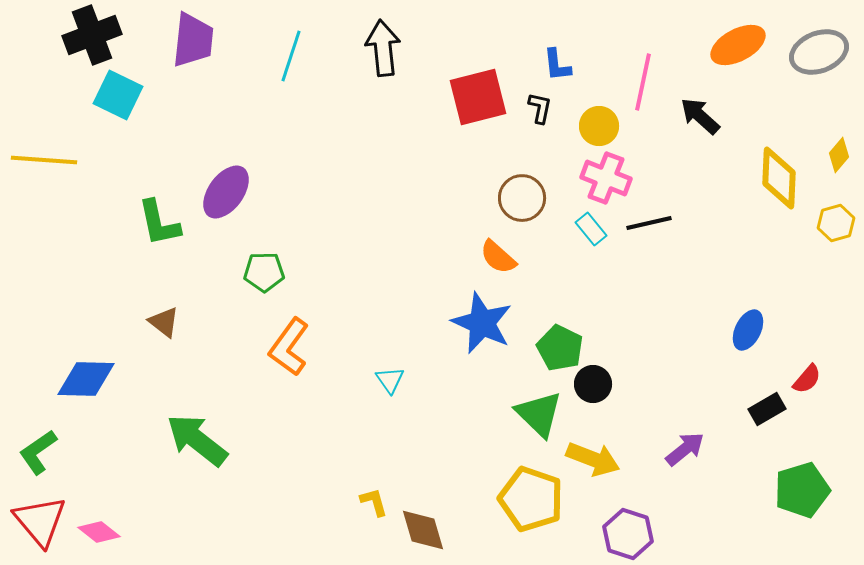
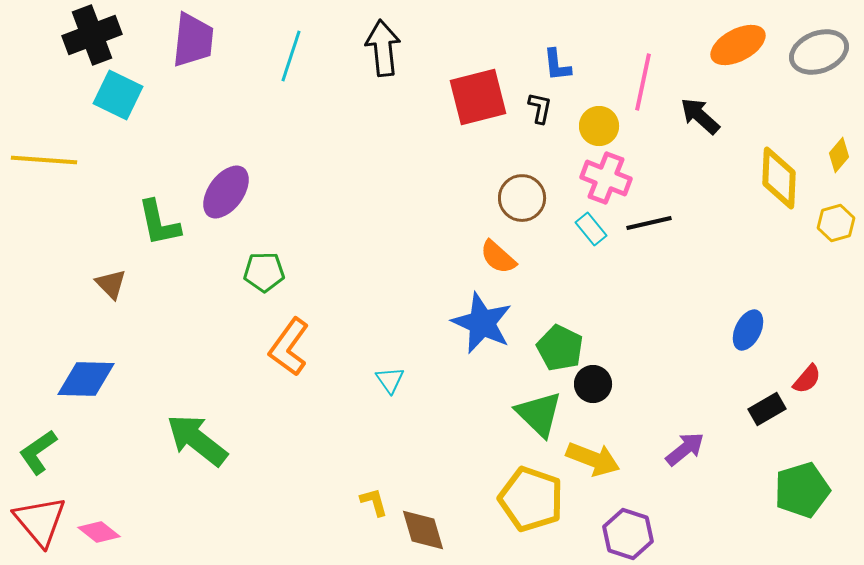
brown triangle at (164, 322): moved 53 px left, 38 px up; rotated 8 degrees clockwise
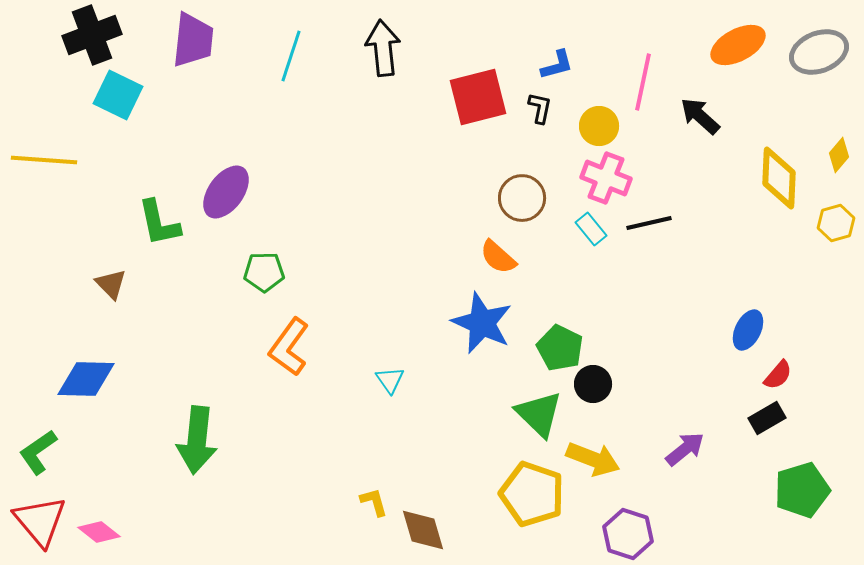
blue L-shape at (557, 65): rotated 99 degrees counterclockwise
red semicircle at (807, 379): moved 29 px left, 4 px up
black rectangle at (767, 409): moved 9 px down
green arrow at (197, 440): rotated 122 degrees counterclockwise
yellow pentagon at (531, 499): moved 1 px right, 5 px up
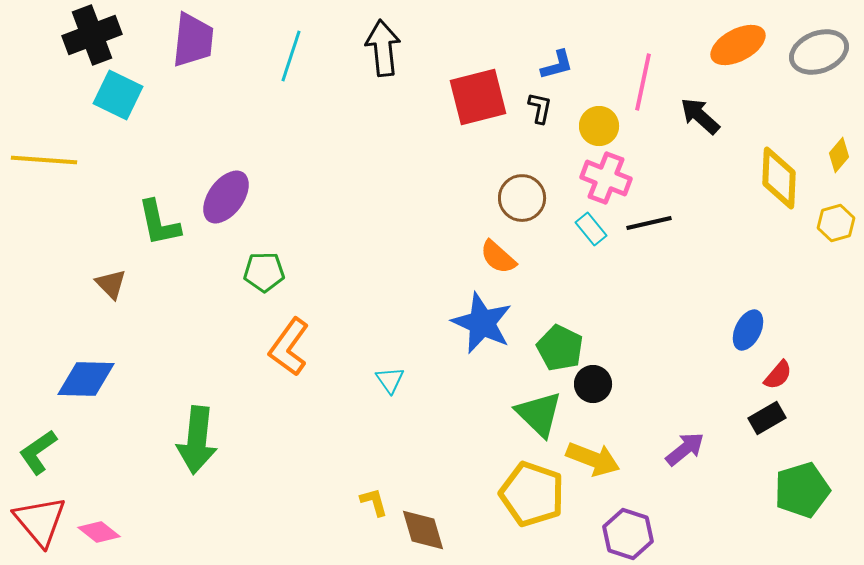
purple ellipse at (226, 192): moved 5 px down
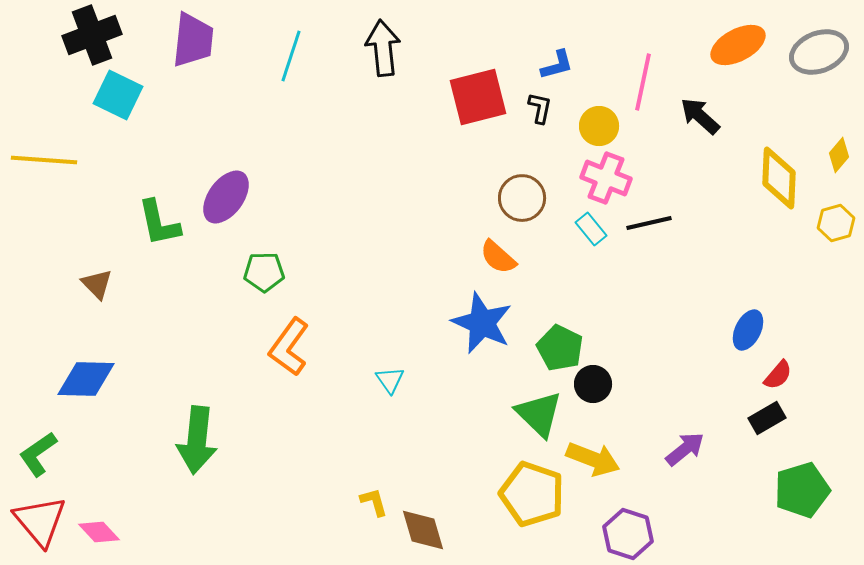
brown triangle at (111, 284): moved 14 px left
green L-shape at (38, 452): moved 2 px down
pink diamond at (99, 532): rotated 9 degrees clockwise
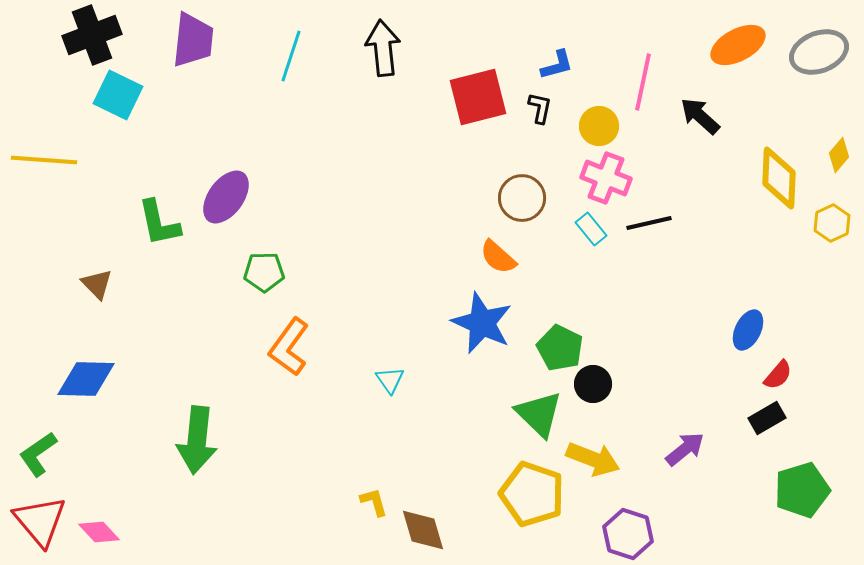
yellow hexagon at (836, 223): moved 4 px left; rotated 9 degrees counterclockwise
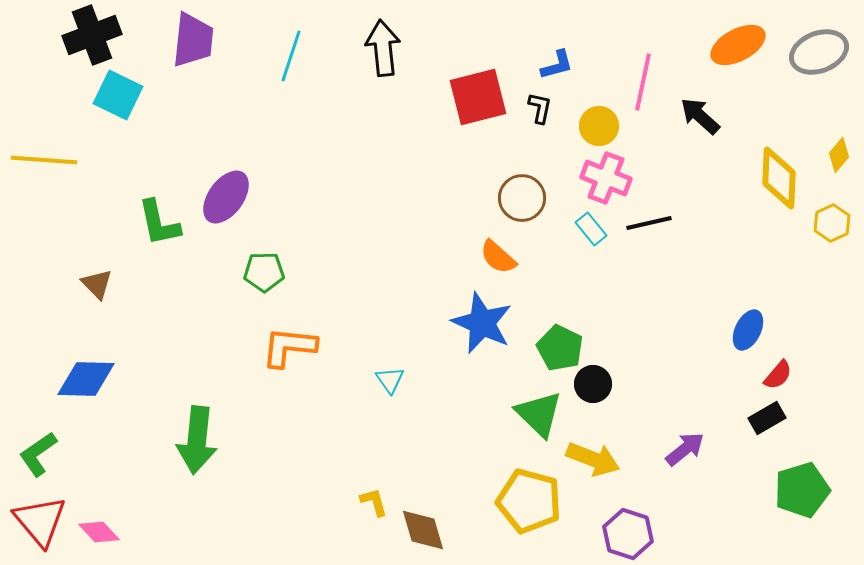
orange L-shape at (289, 347): rotated 60 degrees clockwise
yellow pentagon at (532, 494): moved 3 px left, 7 px down; rotated 4 degrees counterclockwise
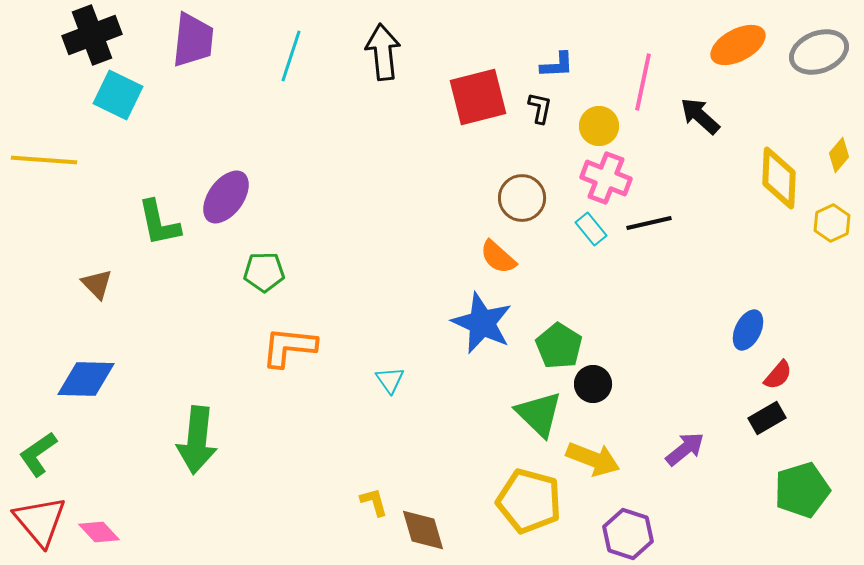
black arrow at (383, 48): moved 4 px down
blue L-shape at (557, 65): rotated 12 degrees clockwise
green pentagon at (560, 348): moved 1 px left, 2 px up; rotated 6 degrees clockwise
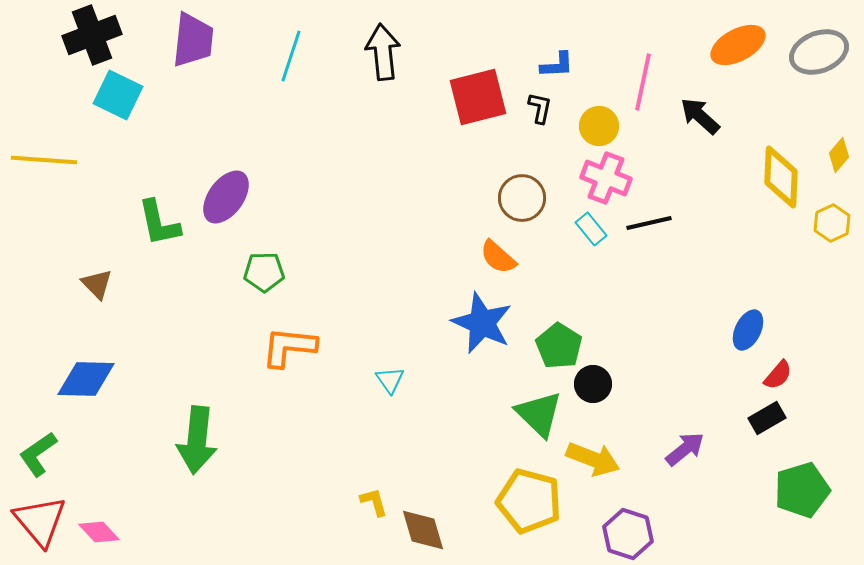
yellow diamond at (779, 178): moved 2 px right, 1 px up
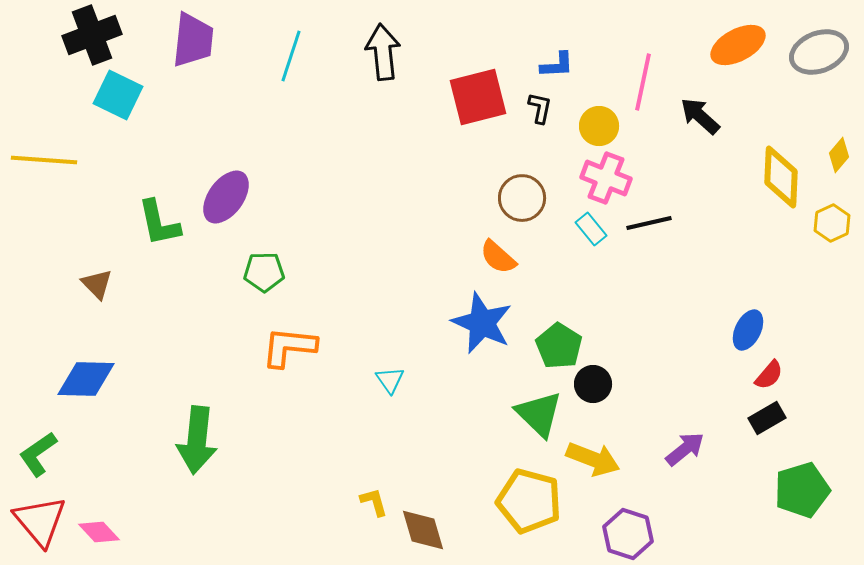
red semicircle at (778, 375): moved 9 px left
